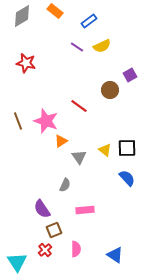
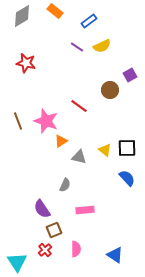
gray triangle: rotated 42 degrees counterclockwise
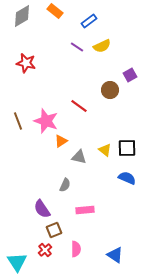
blue semicircle: rotated 24 degrees counterclockwise
